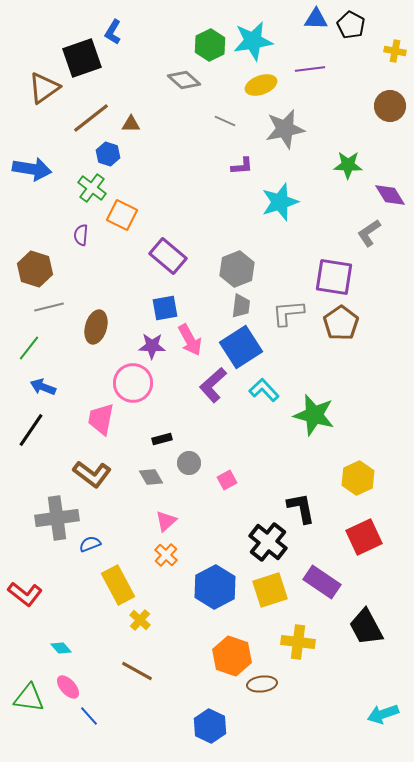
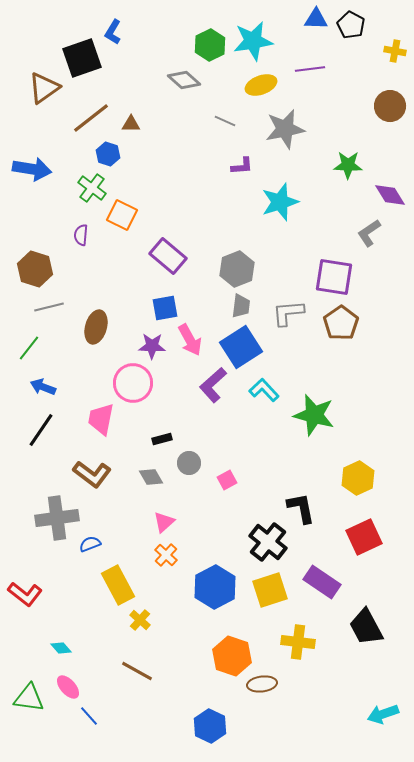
black line at (31, 430): moved 10 px right
pink triangle at (166, 521): moved 2 px left, 1 px down
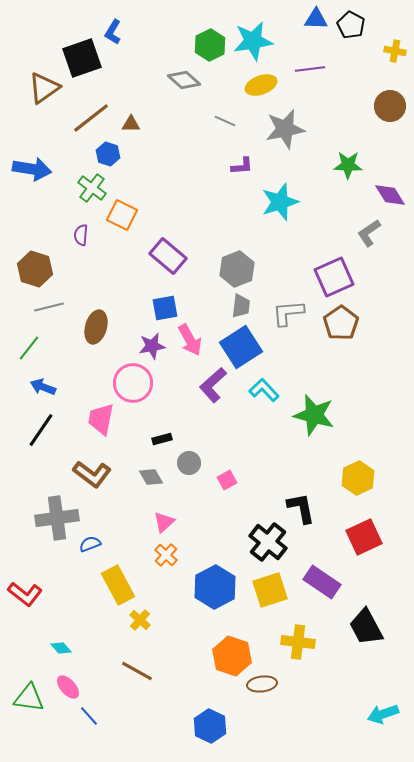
purple square at (334, 277): rotated 33 degrees counterclockwise
purple star at (152, 346): rotated 12 degrees counterclockwise
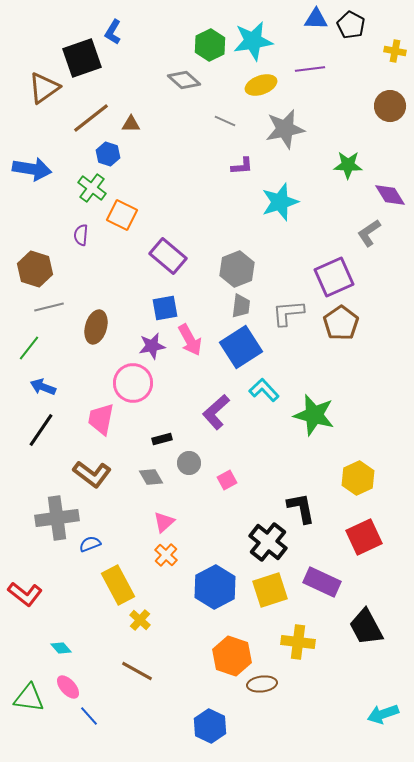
purple L-shape at (213, 385): moved 3 px right, 27 px down
purple rectangle at (322, 582): rotated 9 degrees counterclockwise
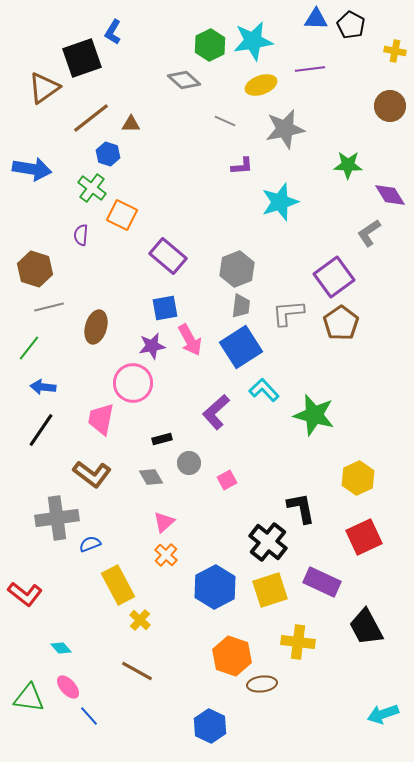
purple square at (334, 277): rotated 12 degrees counterclockwise
blue arrow at (43, 387): rotated 15 degrees counterclockwise
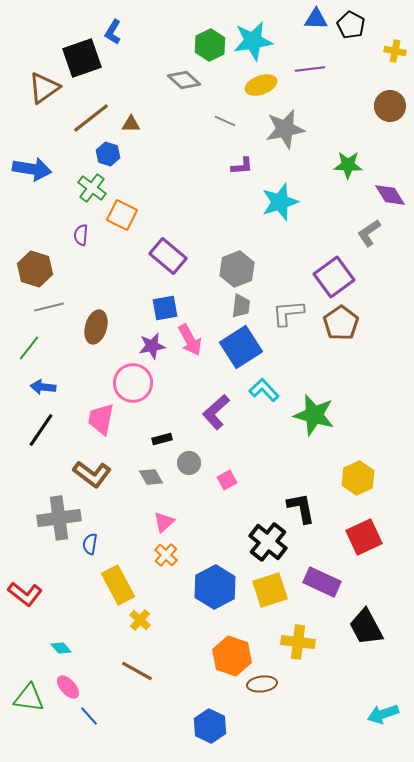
gray cross at (57, 518): moved 2 px right
blue semicircle at (90, 544): rotated 60 degrees counterclockwise
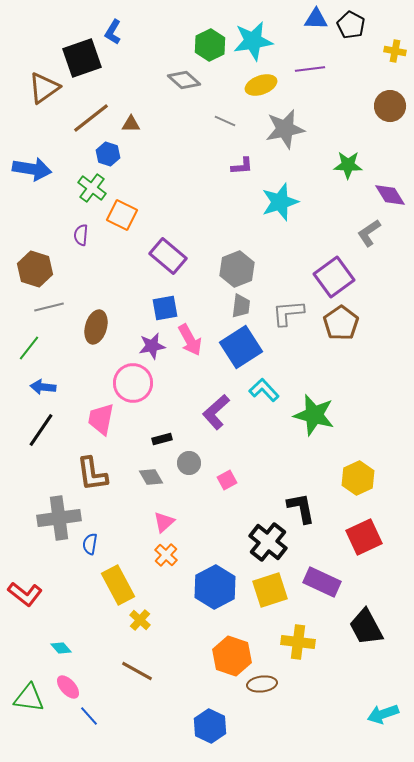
brown L-shape at (92, 474): rotated 45 degrees clockwise
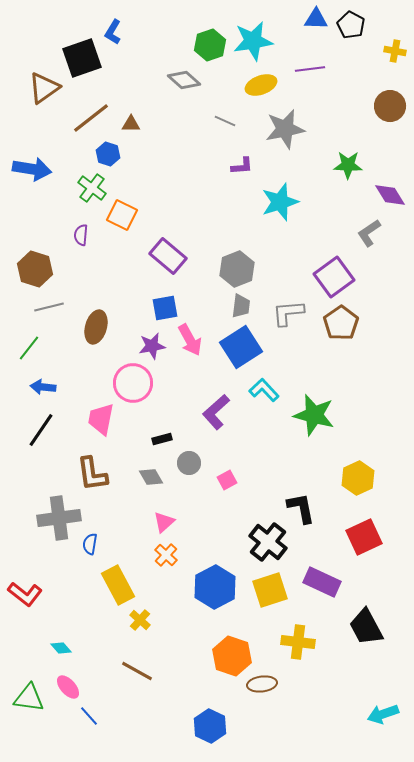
green hexagon at (210, 45): rotated 8 degrees clockwise
